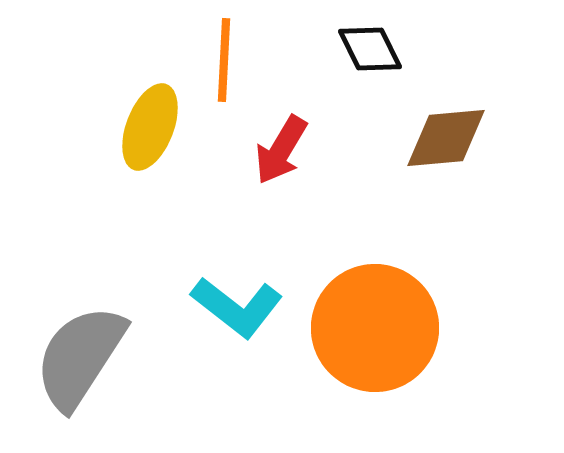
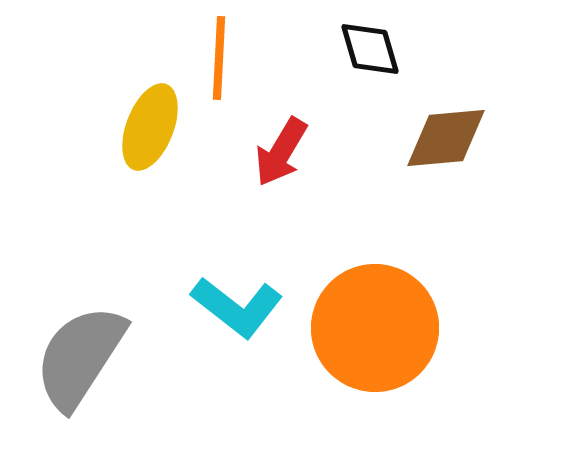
black diamond: rotated 10 degrees clockwise
orange line: moved 5 px left, 2 px up
red arrow: moved 2 px down
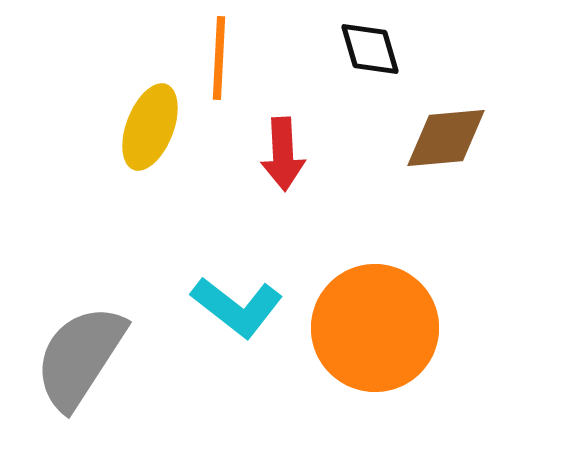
red arrow: moved 2 px right, 2 px down; rotated 34 degrees counterclockwise
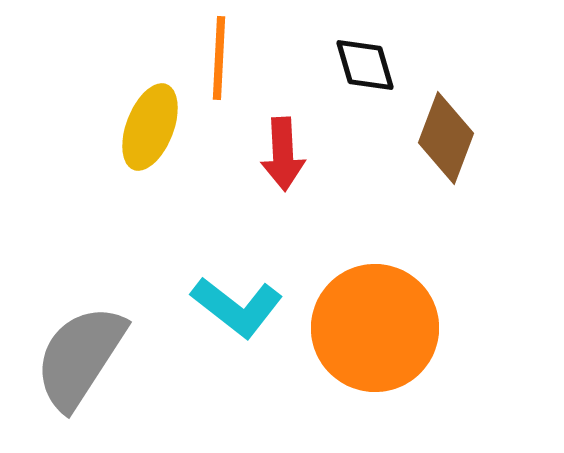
black diamond: moved 5 px left, 16 px down
brown diamond: rotated 64 degrees counterclockwise
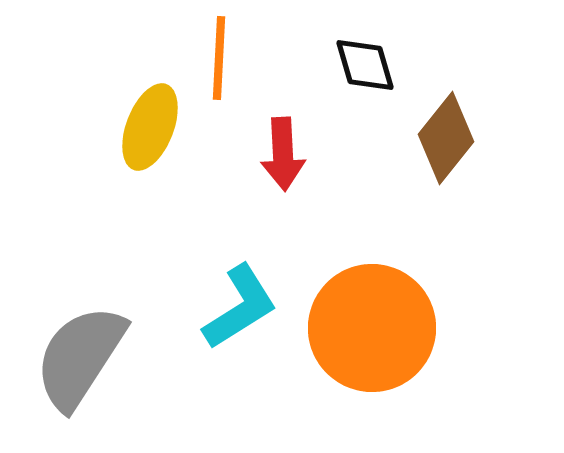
brown diamond: rotated 18 degrees clockwise
cyan L-shape: moved 3 px right; rotated 70 degrees counterclockwise
orange circle: moved 3 px left
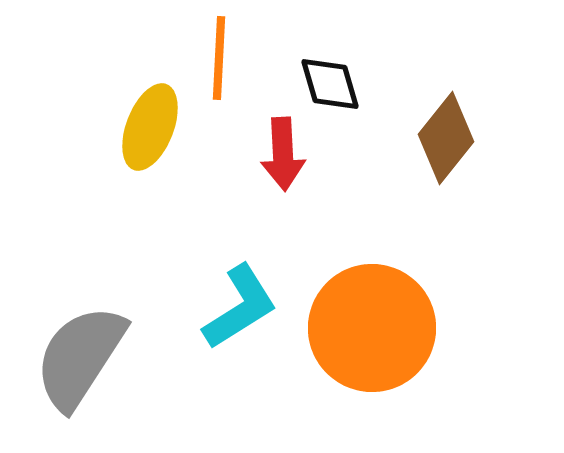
black diamond: moved 35 px left, 19 px down
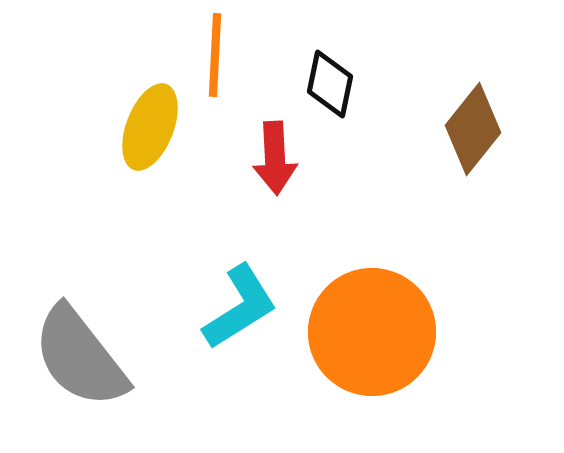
orange line: moved 4 px left, 3 px up
black diamond: rotated 28 degrees clockwise
brown diamond: moved 27 px right, 9 px up
red arrow: moved 8 px left, 4 px down
orange circle: moved 4 px down
gray semicircle: rotated 71 degrees counterclockwise
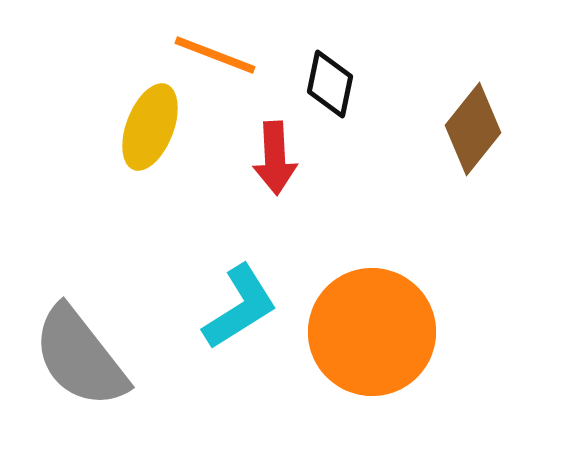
orange line: rotated 72 degrees counterclockwise
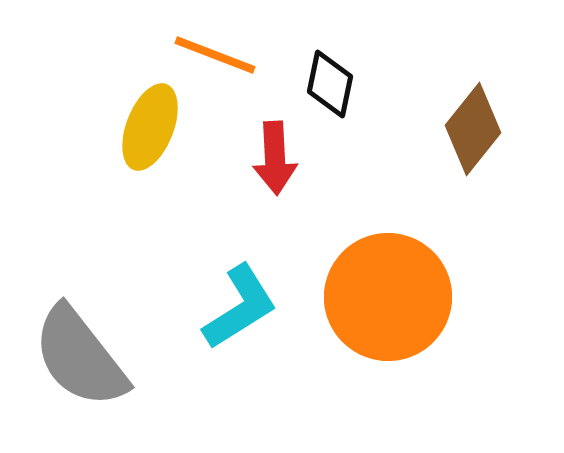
orange circle: moved 16 px right, 35 px up
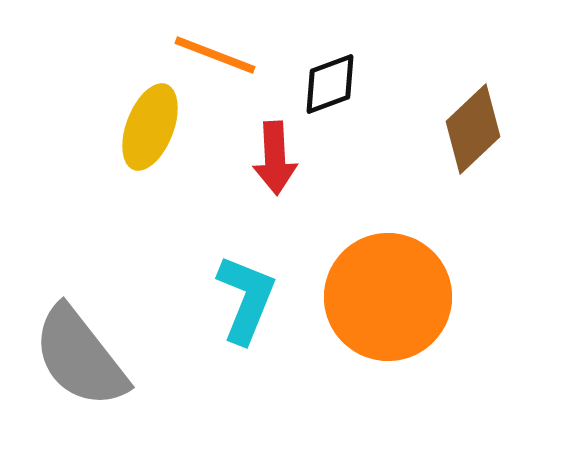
black diamond: rotated 58 degrees clockwise
brown diamond: rotated 8 degrees clockwise
cyan L-shape: moved 6 px right, 8 px up; rotated 36 degrees counterclockwise
